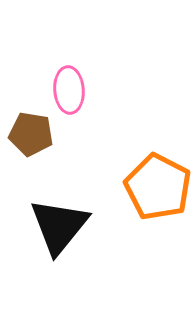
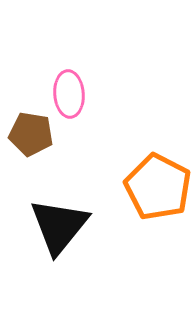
pink ellipse: moved 4 px down
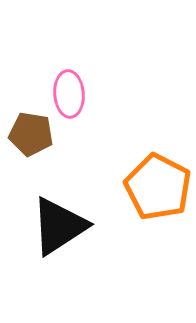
black triangle: rotated 18 degrees clockwise
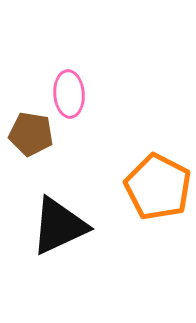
black triangle: rotated 8 degrees clockwise
